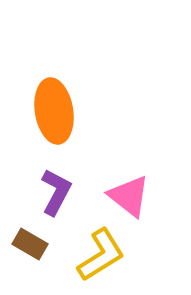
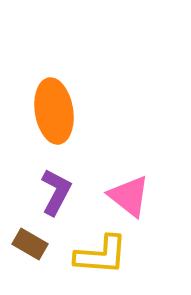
yellow L-shape: rotated 36 degrees clockwise
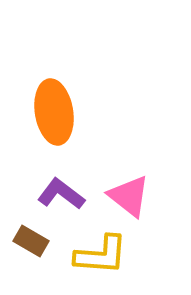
orange ellipse: moved 1 px down
purple L-shape: moved 5 px right, 2 px down; rotated 81 degrees counterclockwise
brown rectangle: moved 1 px right, 3 px up
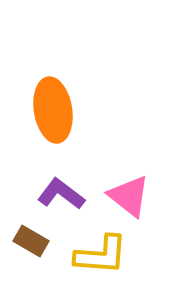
orange ellipse: moved 1 px left, 2 px up
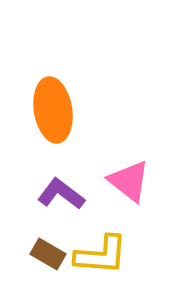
pink triangle: moved 15 px up
brown rectangle: moved 17 px right, 13 px down
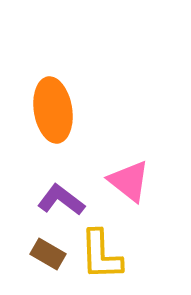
purple L-shape: moved 6 px down
yellow L-shape: rotated 84 degrees clockwise
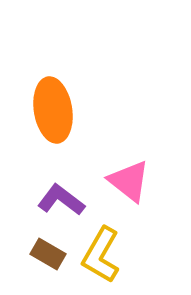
yellow L-shape: rotated 32 degrees clockwise
